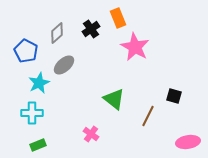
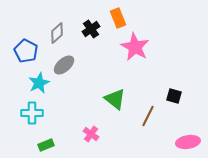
green triangle: moved 1 px right
green rectangle: moved 8 px right
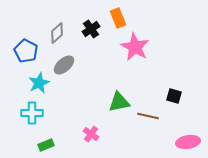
green triangle: moved 4 px right, 3 px down; rotated 50 degrees counterclockwise
brown line: rotated 75 degrees clockwise
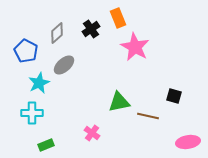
pink cross: moved 1 px right, 1 px up
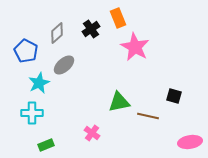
pink ellipse: moved 2 px right
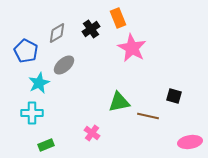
gray diamond: rotated 10 degrees clockwise
pink star: moved 3 px left, 1 px down
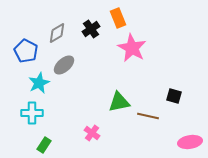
green rectangle: moved 2 px left; rotated 35 degrees counterclockwise
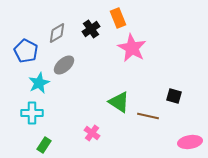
green triangle: rotated 45 degrees clockwise
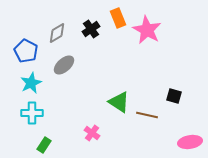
pink star: moved 15 px right, 18 px up
cyan star: moved 8 px left
brown line: moved 1 px left, 1 px up
